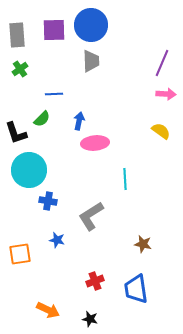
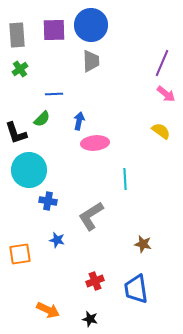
pink arrow: rotated 36 degrees clockwise
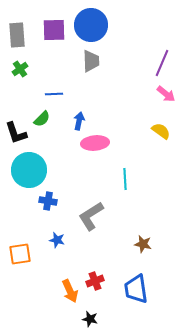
orange arrow: moved 22 px right, 19 px up; rotated 40 degrees clockwise
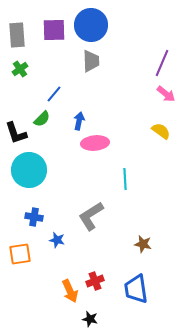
blue line: rotated 48 degrees counterclockwise
blue cross: moved 14 px left, 16 px down
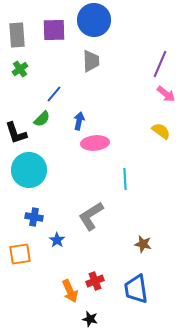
blue circle: moved 3 px right, 5 px up
purple line: moved 2 px left, 1 px down
blue star: rotated 21 degrees clockwise
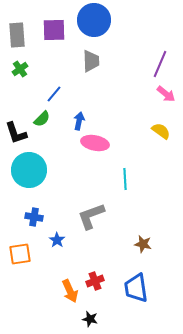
pink ellipse: rotated 16 degrees clockwise
gray L-shape: rotated 12 degrees clockwise
blue trapezoid: moved 1 px up
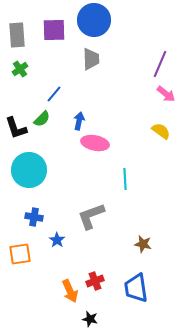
gray trapezoid: moved 2 px up
black L-shape: moved 5 px up
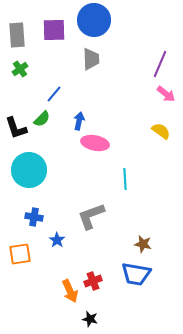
red cross: moved 2 px left
blue trapezoid: moved 14 px up; rotated 72 degrees counterclockwise
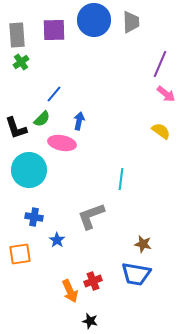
gray trapezoid: moved 40 px right, 37 px up
green cross: moved 1 px right, 7 px up
pink ellipse: moved 33 px left
cyan line: moved 4 px left; rotated 10 degrees clockwise
black star: moved 2 px down
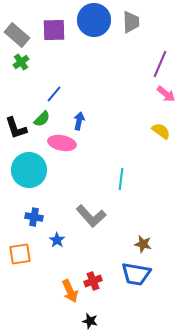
gray rectangle: rotated 45 degrees counterclockwise
gray L-shape: rotated 112 degrees counterclockwise
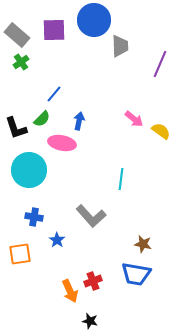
gray trapezoid: moved 11 px left, 24 px down
pink arrow: moved 32 px left, 25 px down
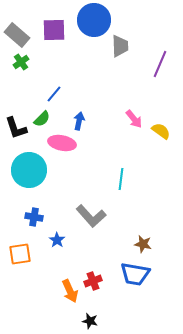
pink arrow: rotated 12 degrees clockwise
blue trapezoid: moved 1 px left
